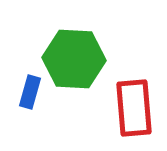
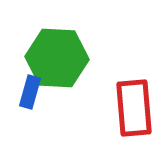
green hexagon: moved 17 px left, 1 px up
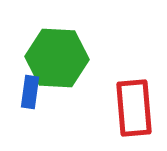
blue rectangle: rotated 8 degrees counterclockwise
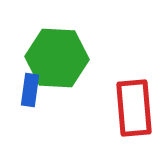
blue rectangle: moved 2 px up
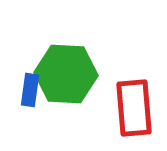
green hexagon: moved 9 px right, 16 px down
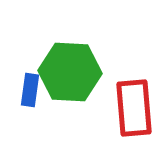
green hexagon: moved 4 px right, 2 px up
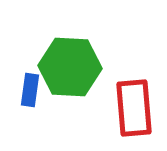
green hexagon: moved 5 px up
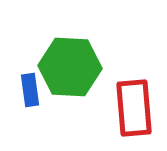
blue rectangle: rotated 16 degrees counterclockwise
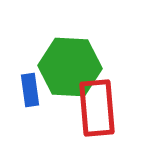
red rectangle: moved 37 px left
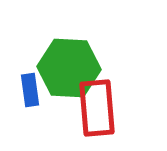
green hexagon: moved 1 px left, 1 px down
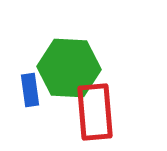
red rectangle: moved 2 px left, 4 px down
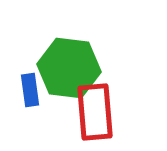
green hexagon: rotated 4 degrees clockwise
